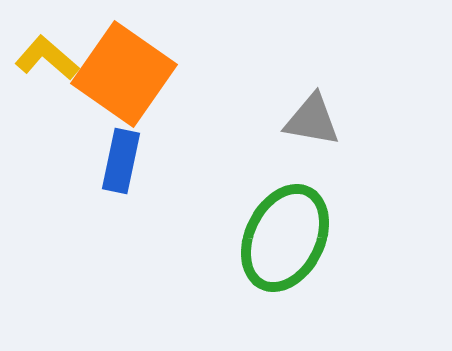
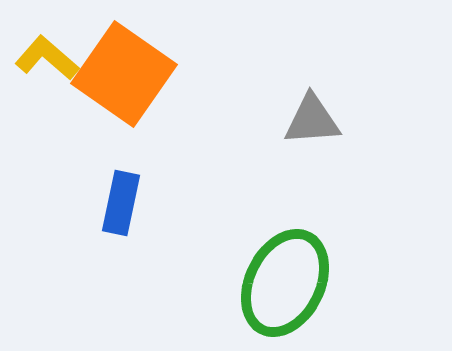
gray triangle: rotated 14 degrees counterclockwise
blue rectangle: moved 42 px down
green ellipse: moved 45 px down
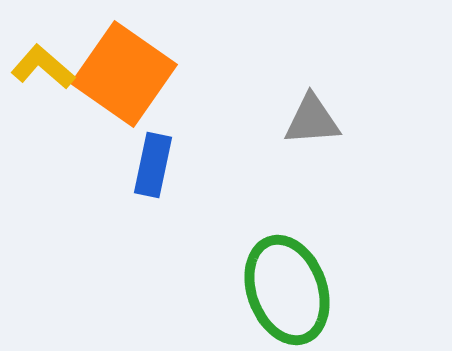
yellow L-shape: moved 4 px left, 9 px down
blue rectangle: moved 32 px right, 38 px up
green ellipse: moved 2 px right, 7 px down; rotated 46 degrees counterclockwise
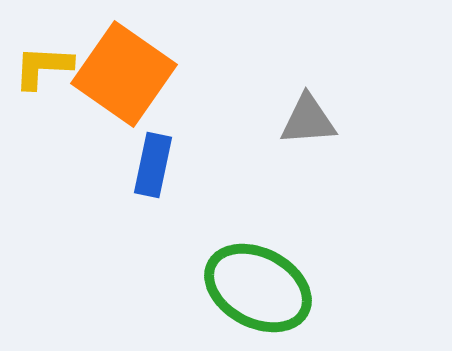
yellow L-shape: rotated 38 degrees counterclockwise
gray triangle: moved 4 px left
green ellipse: moved 29 px left, 2 px up; rotated 42 degrees counterclockwise
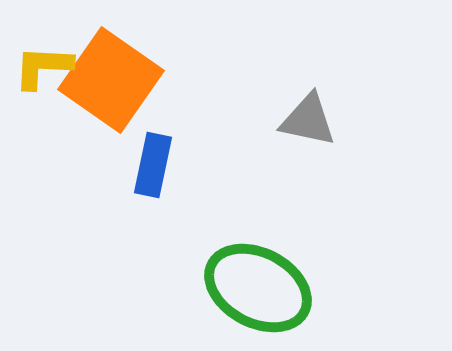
orange square: moved 13 px left, 6 px down
gray triangle: rotated 16 degrees clockwise
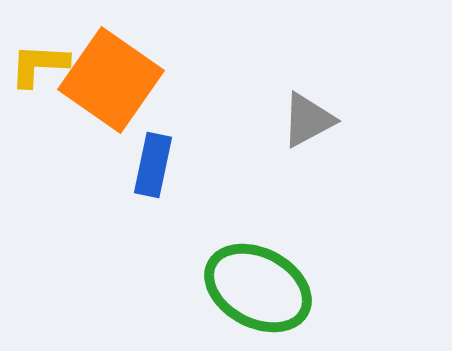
yellow L-shape: moved 4 px left, 2 px up
gray triangle: rotated 40 degrees counterclockwise
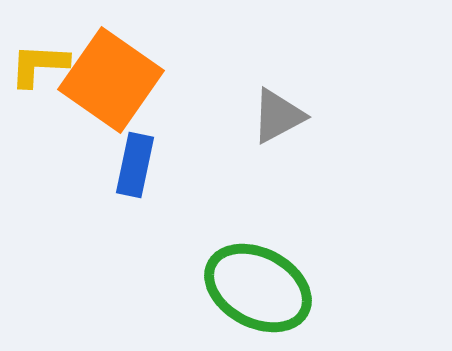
gray triangle: moved 30 px left, 4 px up
blue rectangle: moved 18 px left
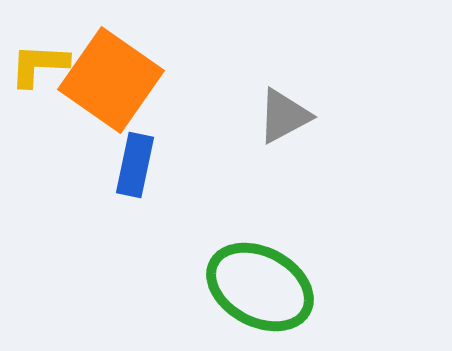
gray triangle: moved 6 px right
green ellipse: moved 2 px right, 1 px up
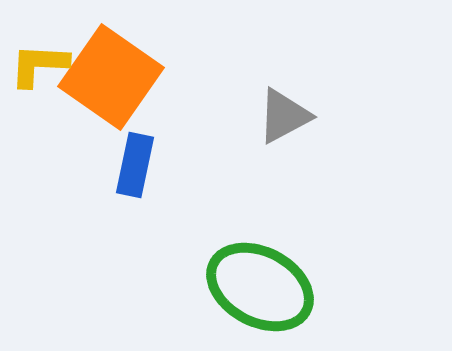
orange square: moved 3 px up
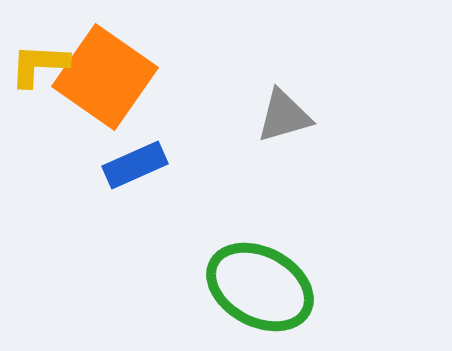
orange square: moved 6 px left
gray triangle: rotated 12 degrees clockwise
blue rectangle: rotated 54 degrees clockwise
